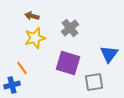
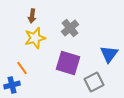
brown arrow: rotated 96 degrees counterclockwise
gray square: rotated 18 degrees counterclockwise
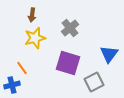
brown arrow: moved 1 px up
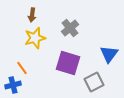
blue cross: moved 1 px right
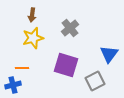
yellow star: moved 2 px left
purple square: moved 2 px left, 2 px down
orange line: rotated 56 degrees counterclockwise
gray square: moved 1 px right, 1 px up
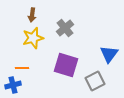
gray cross: moved 5 px left
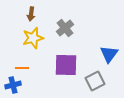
brown arrow: moved 1 px left, 1 px up
purple square: rotated 15 degrees counterclockwise
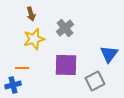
brown arrow: rotated 24 degrees counterclockwise
yellow star: moved 1 px right, 1 px down
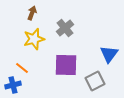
brown arrow: moved 1 px right, 1 px up; rotated 144 degrees counterclockwise
orange line: rotated 40 degrees clockwise
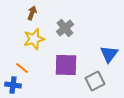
blue cross: rotated 21 degrees clockwise
